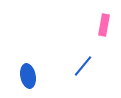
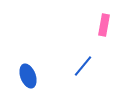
blue ellipse: rotated 10 degrees counterclockwise
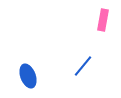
pink rectangle: moved 1 px left, 5 px up
